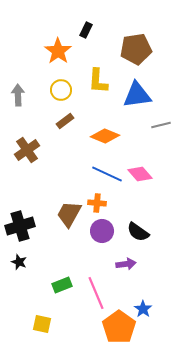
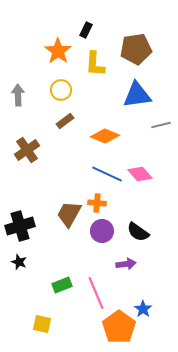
yellow L-shape: moved 3 px left, 17 px up
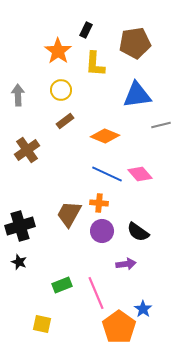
brown pentagon: moved 1 px left, 6 px up
orange cross: moved 2 px right
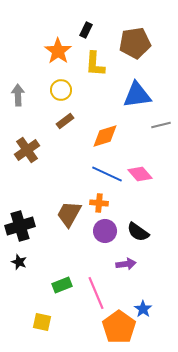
orange diamond: rotated 40 degrees counterclockwise
purple circle: moved 3 px right
yellow square: moved 2 px up
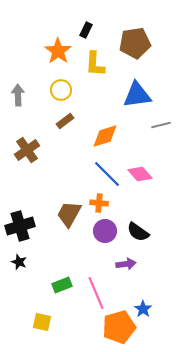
blue line: rotated 20 degrees clockwise
orange pentagon: rotated 20 degrees clockwise
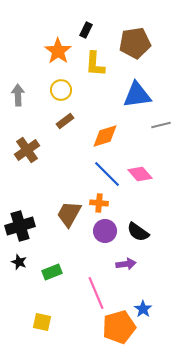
green rectangle: moved 10 px left, 13 px up
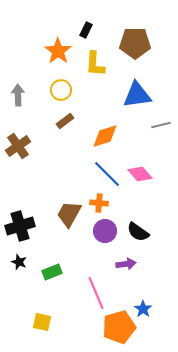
brown pentagon: rotated 8 degrees clockwise
brown cross: moved 9 px left, 4 px up
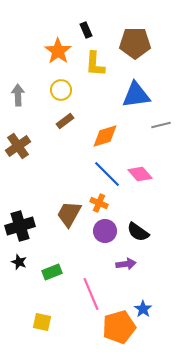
black rectangle: rotated 49 degrees counterclockwise
blue triangle: moved 1 px left
orange cross: rotated 18 degrees clockwise
pink line: moved 5 px left, 1 px down
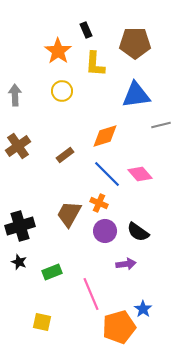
yellow circle: moved 1 px right, 1 px down
gray arrow: moved 3 px left
brown rectangle: moved 34 px down
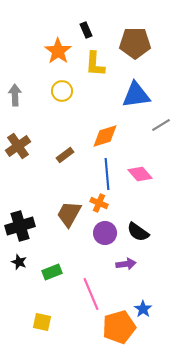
gray line: rotated 18 degrees counterclockwise
blue line: rotated 40 degrees clockwise
purple circle: moved 2 px down
